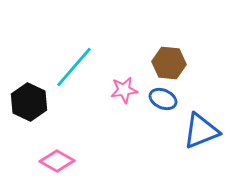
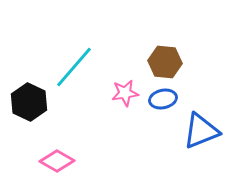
brown hexagon: moved 4 px left, 1 px up
pink star: moved 1 px right, 3 px down
blue ellipse: rotated 36 degrees counterclockwise
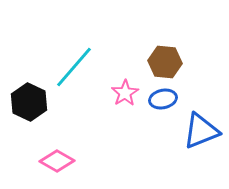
pink star: rotated 24 degrees counterclockwise
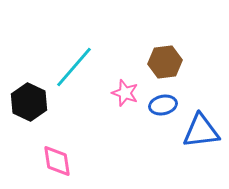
brown hexagon: rotated 12 degrees counterclockwise
pink star: rotated 20 degrees counterclockwise
blue ellipse: moved 6 px down
blue triangle: rotated 15 degrees clockwise
pink diamond: rotated 52 degrees clockwise
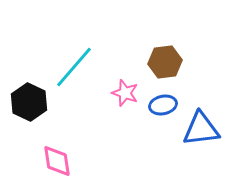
blue triangle: moved 2 px up
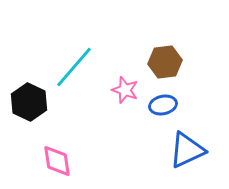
pink star: moved 3 px up
blue triangle: moved 14 px left, 21 px down; rotated 18 degrees counterclockwise
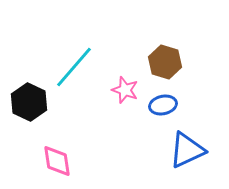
brown hexagon: rotated 24 degrees clockwise
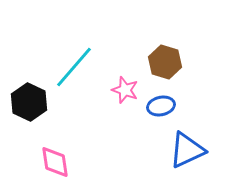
blue ellipse: moved 2 px left, 1 px down
pink diamond: moved 2 px left, 1 px down
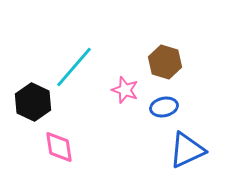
black hexagon: moved 4 px right
blue ellipse: moved 3 px right, 1 px down
pink diamond: moved 4 px right, 15 px up
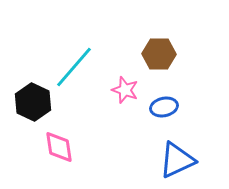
brown hexagon: moved 6 px left, 8 px up; rotated 16 degrees counterclockwise
blue triangle: moved 10 px left, 10 px down
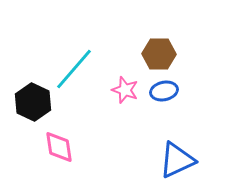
cyan line: moved 2 px down
blue ellipse: moved 16 px up
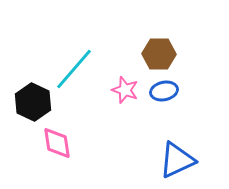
pink diamond: moved 2 px left, 4 px up
